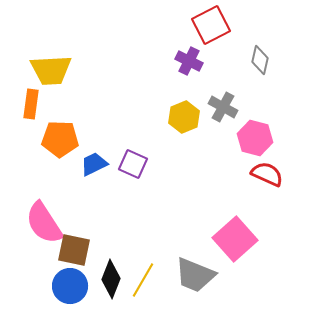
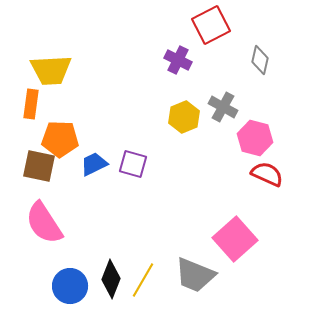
purple cross: moved 11 px left, 1 px up
purple square: rotated 8 degrees counterclockwise
brown square: moved 35 px left, 84 px up
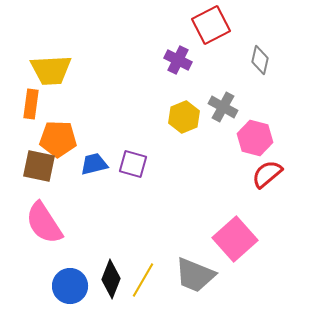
orange pentagon: moved 2 px left
blue trapezoid: rotated 12 degrees clockwise
red semicircle: rotated 64 degrees counterclockwise
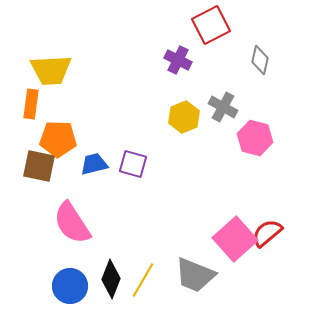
red semicircle: moved 59 px down
pink semicircle: moved 28 px right
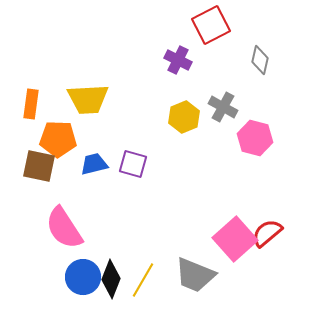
yellow trapezoid: moved 37 px right, 29 px down
pink semicircle: moved 8 px left, 5 px down
blue circle: moved 13 px right, 9 px up
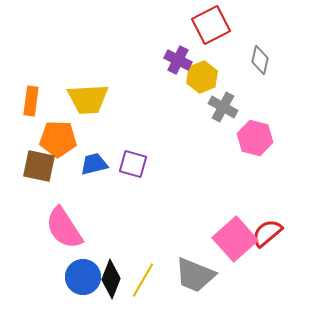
orange rectangle: moved 3 px up
yellow hexagon: moved 18 px right, 40 px up
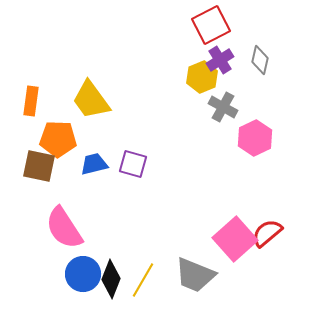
purple cross: moved 42 px right; rotated 32 degrees clockwise
yellow trapezoid: moved 3 px right, 1 px down; rotated 57 degrees clockwise
pink hexagon: rotated 20 degrees clockwise
blue circle: moved 3 px up
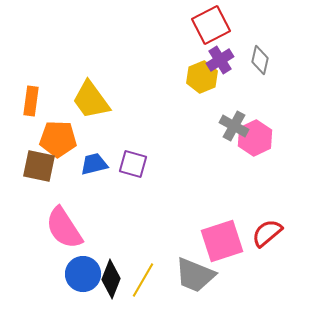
gray cross: moved 11 px right, 19 px down
pink square: moved 13 px left, 2 px down; rotated 24 degrees clockwise
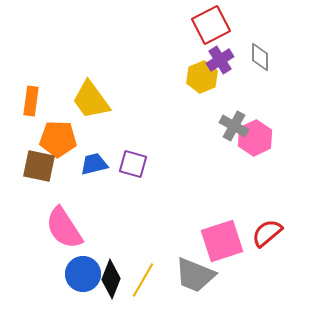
gray diamond: moved 3 px up; rotated 12 degrees counterclockwise
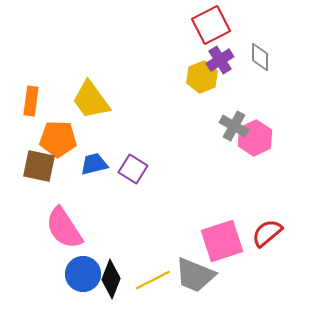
purple square: moved 5 px down; rotated 16 degrees clockwise
yellow line: moved 10 px right; rotated 33 degrees clockwise
